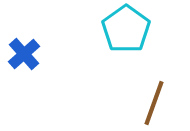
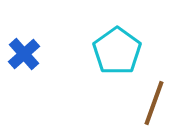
cyan pentagon: moved 9 px left, 22 px down
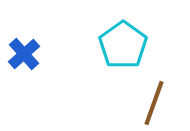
cyan pentagon: moved 6 px right, 6 px up
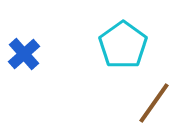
brown line: rotated 15 degrees clockwise
